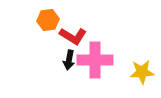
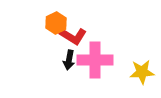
orange hexagon: moved 8 px right, 3 px down; rotated 20 degrees counterclockwise
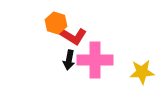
orange hexagon: rotated 15 degrees counterclockwise
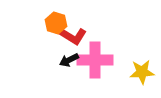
black arrow: rotated 54 degrees clockwise
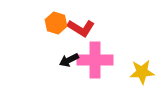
red L-shape: moved 8 px right, 8 px up
